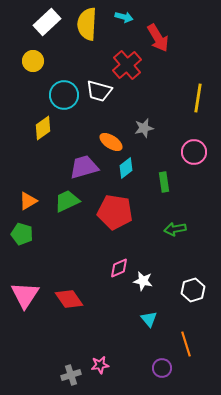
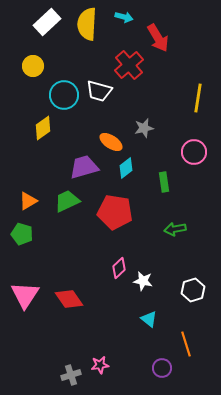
yellow circle: moved 5 px down
red cross: moved 2 px right
pink diamond: rotated 20 degrees counterclockwise
cyan triangle: rotated 12 degrees counterclockwise
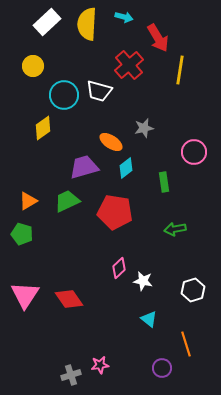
yellow line: moved 18 px left, 28 px up
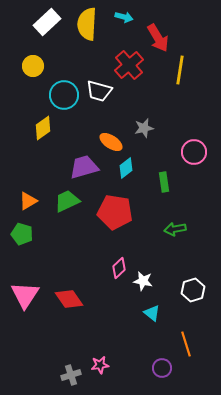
cyan triangle: moved 3 px right, 6 px up
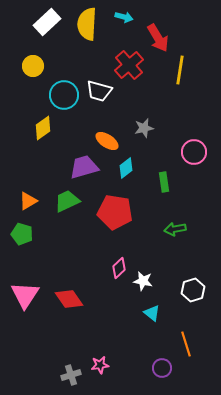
orange ellipse: moved 4 px left, 1 px up
